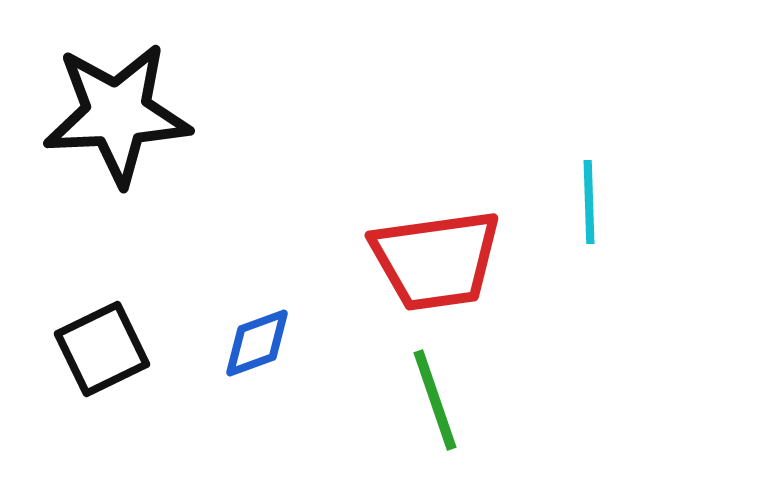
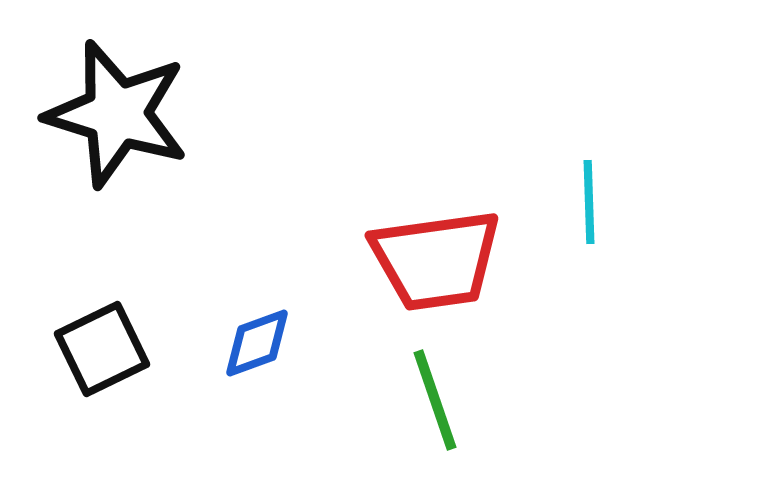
black star: rotated 20 degrees clockwise
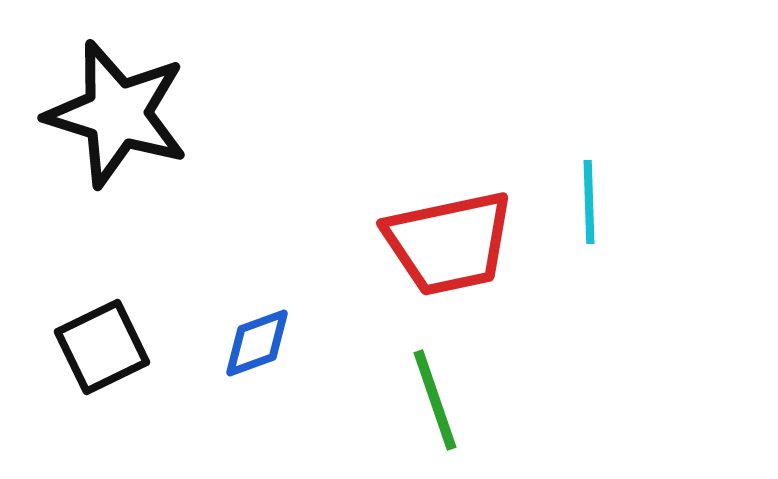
red trapezoid: moved 13 px right, 17 px up; rotated 4 degrees counterclockwise
black square: moved 2 px up
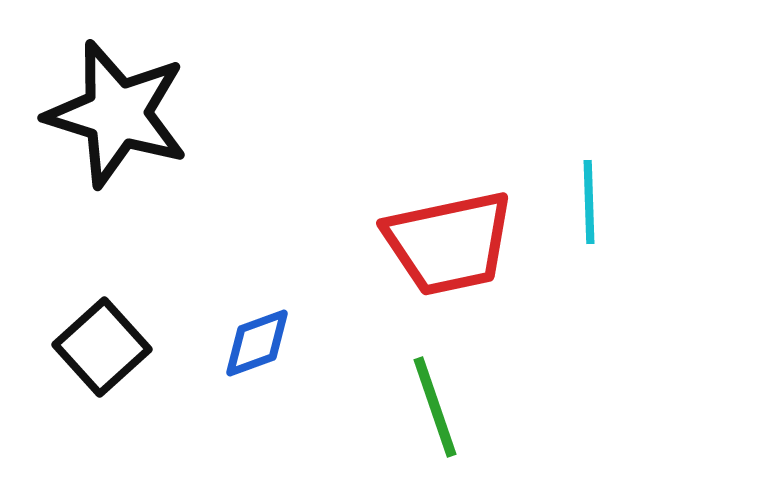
black square: rotated 16 degrees counterclockwise
green line: moved 7 px down
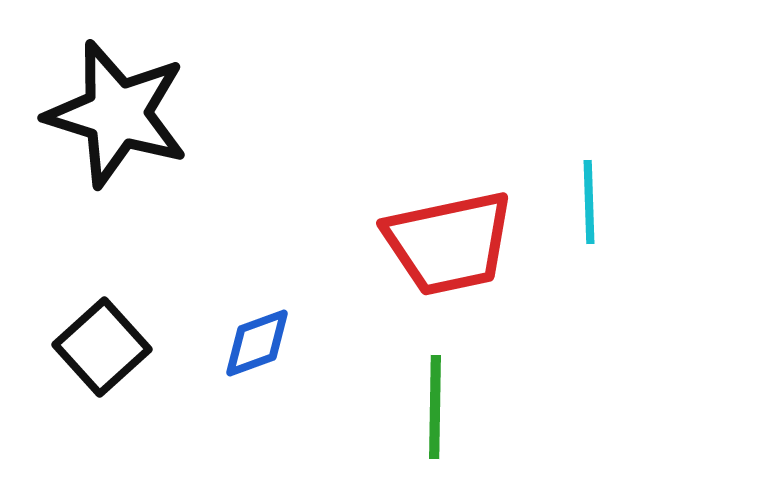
green line: rotated 20 degrees clockwise
